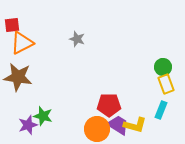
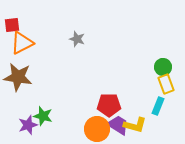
cyan rectangle: moved 3 px left, 4 px up
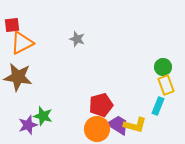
yellow rectangle: moved 1 px down
red pentagon: moved 8 px left; rotated 15 degrees counterclockwise
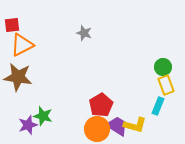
gray star: moved 7 px right, 6 px up
orange triangle: moved 2 px down
red pentagon: rotated 15 degrees counterclockwise
purple trapezoid: moved 1 px left, 1 px down
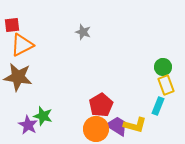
gray star: moved 1 px left, 1 px up
purple star: rotated 24 degrees counterclockwise
orange circle: moved 1 px left
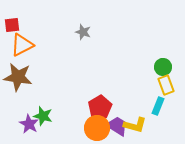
red pentagon: moved 1 px left, 2 px down
purple star: moved 1 px right, 1 px up
orange circle: moved 1 px right, 1 px up
